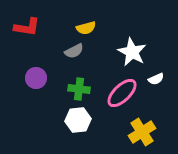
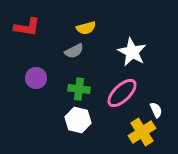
white semicircle: moved 31 px down; rotated 91 degrees counterclockwise
white hexagon: rotated 20 degrees clockwise
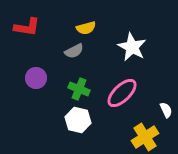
white star: moved 5 px up
green cross: rotated 15 degrees clockwise
white semicircle: moved 10 px right
yellow cross: moved 3 px right, 5 px down
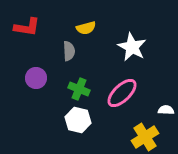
gray semicircle: moved 5 px left; rotated 66 degrees counterclockwise
white semicircle: rotated 63 degrees counterclockwise
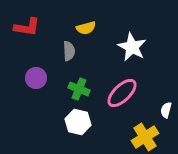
white semicircle: rotated 77 degrees counterclockwise
white hexagon: moved 2 px down
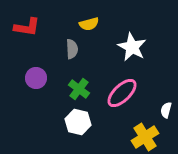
yellow semicircle: moved 3 px right, 4 px up
gray semicircle: moved 3 px right, 2 px up
green cross: rotated 15 degrees clockwise
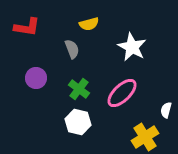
gray semicircle: rotated 18 degrees counterclockwise
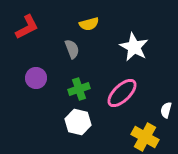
red L-shape: rotated 36 degrees counterclockwise
white star: moved 2 px right
green cross: rotated 35 degrees clockwise
yellow cross: rotated 28 degrees counterclockwise
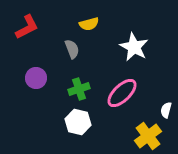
yellow cross: moved 3 px right, 1 px up; rotated 24 degrees clockwise
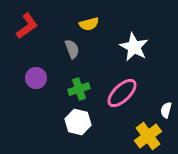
red L-shape: moved 1 px up; rotated 8 degrees counterclockwise
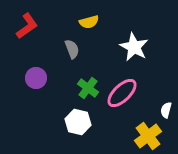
yellow semicircle: moved 2 px up
green cross: moved 9 px right, 1 px up; rotated 35 degrees counterclockwise
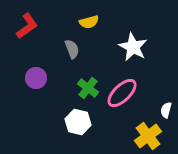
white star: moved 1 px left
